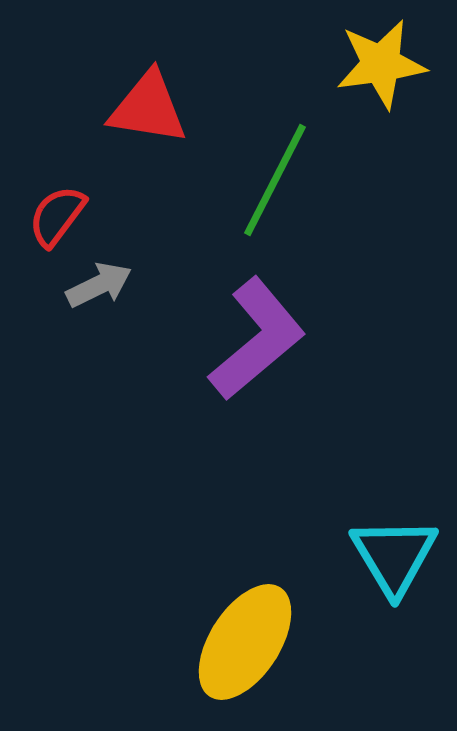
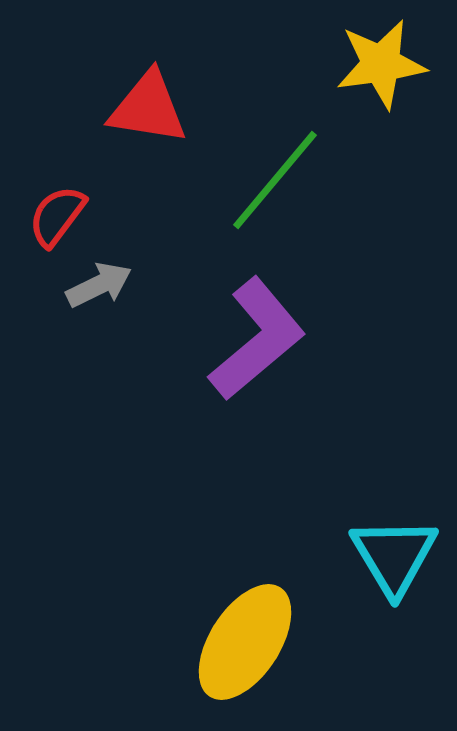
green line: rotated 13 degrees clockwise
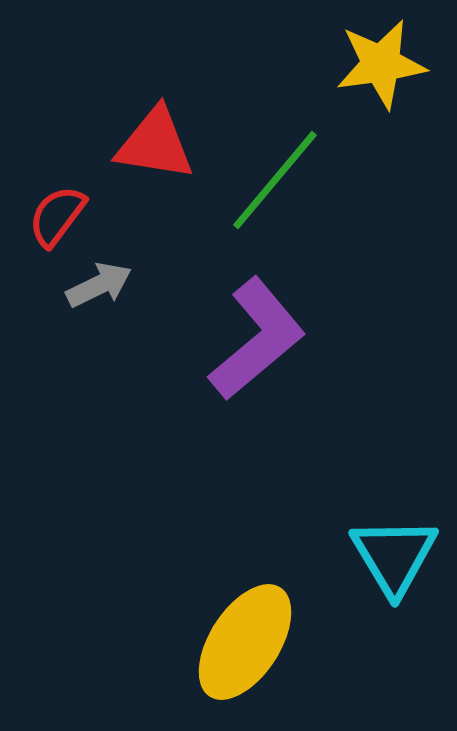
red triangle: moved 7 px right, 36 px down
